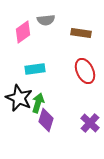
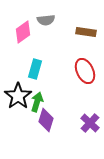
brown rectangle: moved 5 px right, 1 px up
cyan rectangle: rotated 66 degrees counterclockwise
black star: moved 1 px left, 2 px up; rotated 12 degrees clockwise
green arrow: moved 1 px left, 1 px up
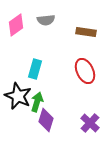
pink diamond: moved 7 px left, 7 px up
black star: rotated 12 degrees counterclockwise
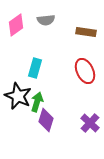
cyan rectangle: moved 1 px up
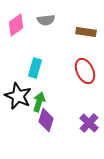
green arrow: moved 2 px right
purple cross: moved 1 px left
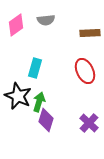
brown rectangle: moved 4 px right, 1 px down; rotated 12 degrees counterclockwise
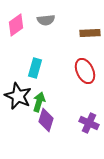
purple cross: rotated 18 degrees counterclockwise
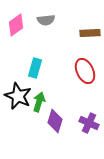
purple diamond: moved 9 px right, 1 px down
